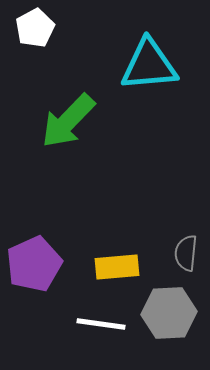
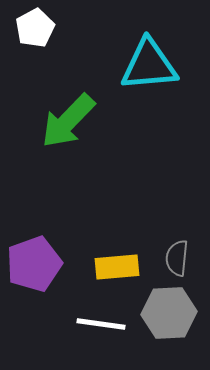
gray semicircle: moved 9 px left, 5 px down
purple pentagon: rotated 4 degrees clockwise
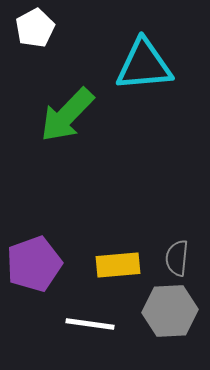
cyan triangle: moved 5 px left
green arrow: moved 1 px left, 6 px up
yellow rectangle: moved 1 px right, 2 px up
gray hexagon: moved 1 px right, 2 px up
white line: moved 11 px left
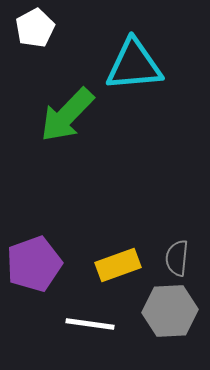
cyan triangle: moved 10 px left
yellow rectangle: rotated 15 degrees counterclockwise
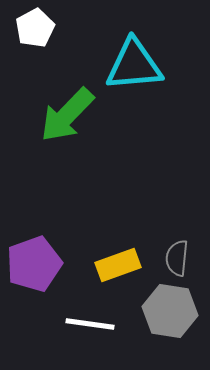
gray hexagon: rotated 12 degrees clockwise
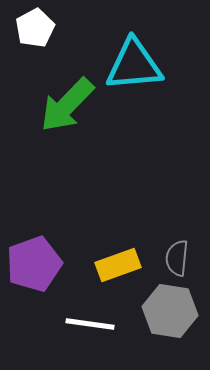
green arrow: moved 10 px up
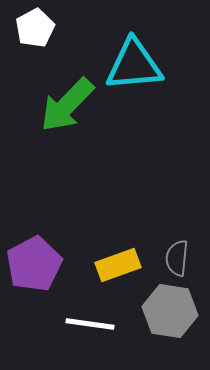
purple pentagon: rotated 8 degrees counterclockwise
